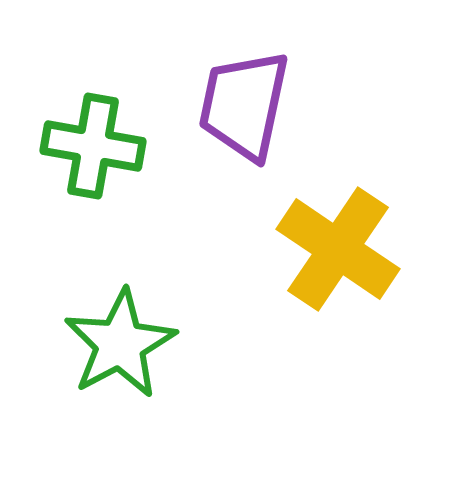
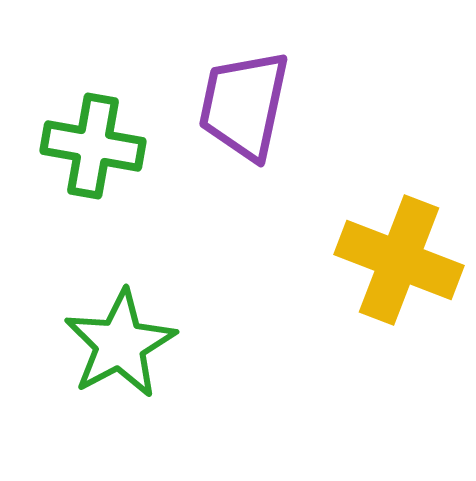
yellow cross: moved 61 px right, 11 px down; rotated 13 degrees counterclockwise
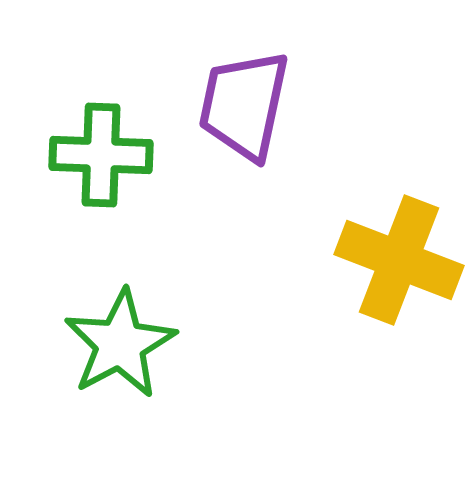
green cross: moved 8 px right, 9 px down; rotated 8 degrees counterclockwise
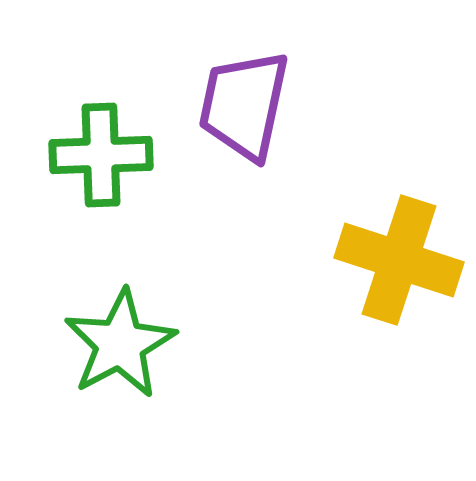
green cross: rotated 4 degrees counterclockwise
yellow cross: rotated 3 degrees counterclockwise
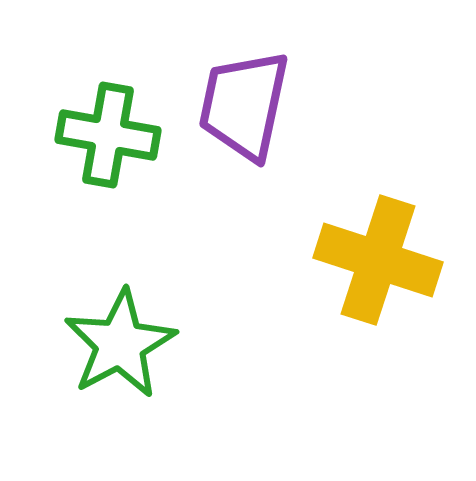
green cross: moved 7 px right, 20 px up; rotated 12 degrees clockwise
yellow cross: moved 21 px left
